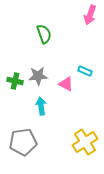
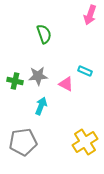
cyan arrow: rotated 30 degrees clockwise
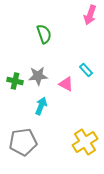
cyan rectangle: moved 1 px right, 1 px up; rotated 24 degrees clockwise
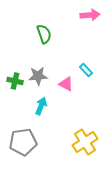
pink arrow: rotated 114 degrees counterclockwise
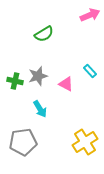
pink arrow: rotated 18 degrees counterclockwise
green semicircle: rotated 78 degrees clockwise
cyan rectangle: moved 4 px right, 1 px down
gray star: rotated 12 degrees counterclockwise
cyan arrow: moved 1 px left, 3 px down; rotated 126 degrees clockwise
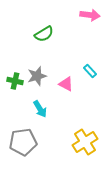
pink arrow: rotated 30 degrees clockwise
gray star: moved 1 px left
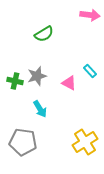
pink triangle: moved 3 px right, 1 px up
gray pentagon: rotated 16 degrees clockwise
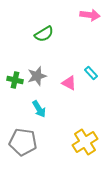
cyan rectangle: moved 1 px right, 2 px down
green cross: moved 1 px up
cyan arrow: moved 1 px left
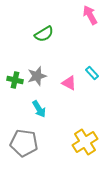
pink arrow: rotated 126 degrees counterclockwise
cyan rectangle: moved 1 px right
gray pentagon: moved 1 px right, 1 px down
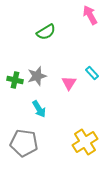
green semicircle: moved 2 px right, 2 px up
pink triangle: rotated 35 degrees clockwise
